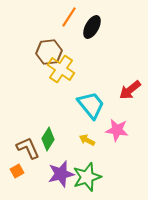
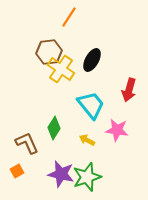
black ellipse: moved 33 px down
red arrow: moved 1 px left; rotated 35 degrees counterclockwise
green diamond: moved 6 px right, 11 px up
brown L-shape: moved 1 px left, 5 px up
purple star: rotated 28 degrees clockwise
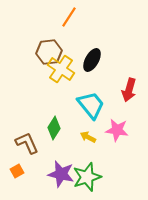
yellow arrow: moved 1 px right, 3 px up
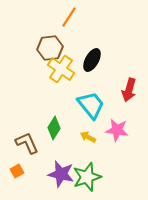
brown hexagon: moved 1 px right, 4 px up
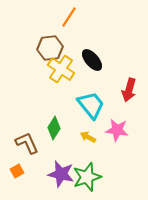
black ellipse: rotated 70 degrees counterclockwise
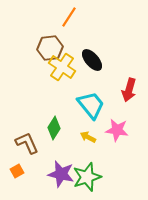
yellow cross: moved 1 px right, 2 px up
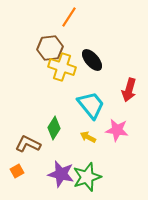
yellow cross: rotated 16 degrees counterclockwise
brown L-shape: moved 1 px right, 1 px down; rotated 40 degrees counterclockwise
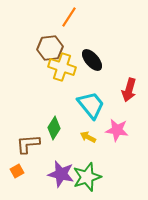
brown L-shape: rotated 30 degrees counterclockwise
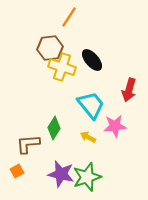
pink star: moved 2 px left, 4 px up; rotated 15 degrees counterclockwise
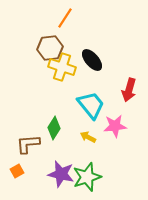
orange line: moved 4 px left, 1 px down
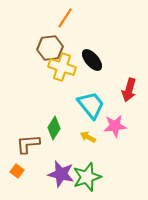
orange square: rotated 24 degrees counterclockwise
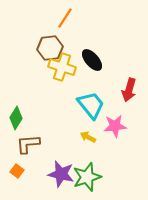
green diamond: moved 38 px left, 10 px up
